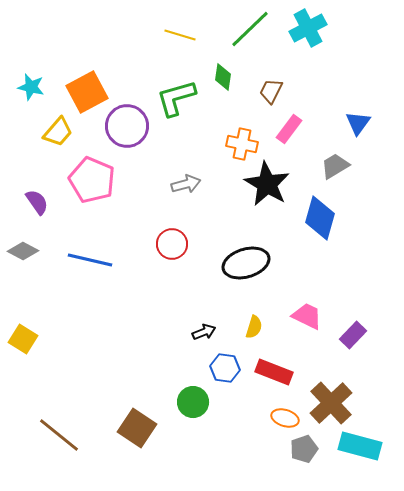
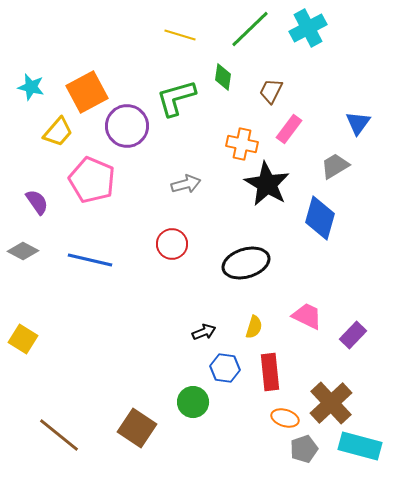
red rectangle: moved 4 px left; rotated 63 degrees clockwise
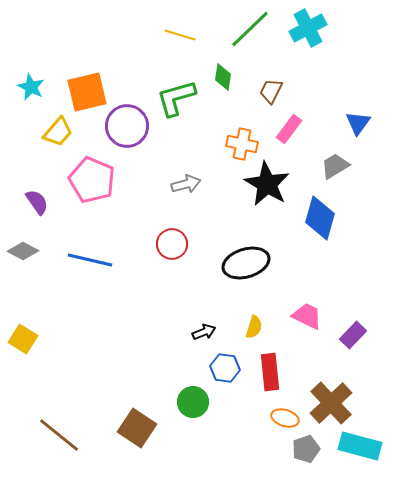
cyan star: rotated 12 degrees clockwise
orange square: rotated 15 degrees clockwise
gray pentagon: moved 2 px right
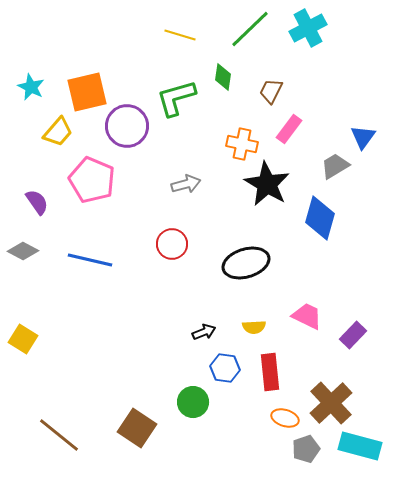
blue triangle: moved 5 px right, 14 px down
yellow semicircle: rotated 70 degrees clockwise
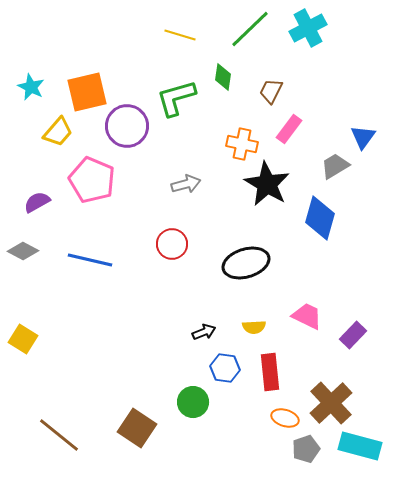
purple semicircle: rotated 84 degrees counterclockwise
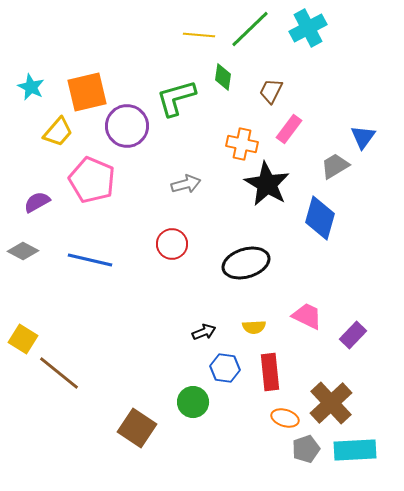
yellow line: moved 19 px right; rotated 12 degrees counterclockwise
brown line: moved 62 px up
cyan rectangle: moved 5 px left, 4 px down; rotated 18 degrees counterclockwise
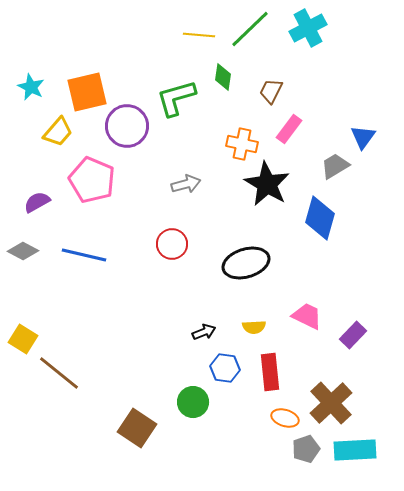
blue line: moved 6 px left, 5 px up
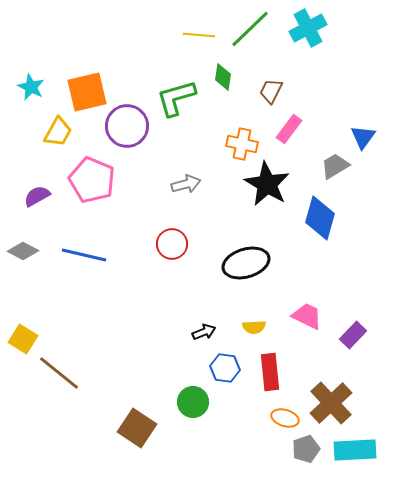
yellow trapezoid: rotated 12 degrees counterclockwise
purple semicircle: moved 6 px up
